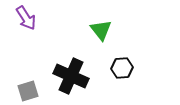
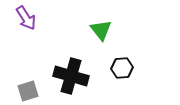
black cross: rotated 8 degrees counterclockwise
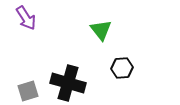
black cross: moved 3 px left, 7 px down
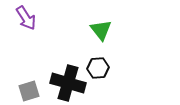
black hexagon: moved 24 px left
gray square: moved 1 px right
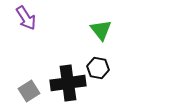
black hexagon: rotated 15 degrees clockwise
black cross: rotated 24 degrees counterclockwise
gray square: rotated 15 degrees counterclockwise
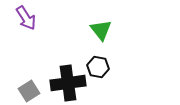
black hexagon: moved 1 px up
